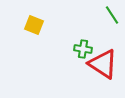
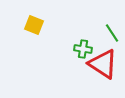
green line: moved 18 px down
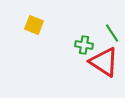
green cross: moved 1 px right, 4 px up
red triangle: moved 1 px right, 2 px up
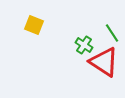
green cross: rotated 24 degrees clockwise
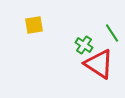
yellow square: rotated 30 degrees counterclockwise
red triangle: moved 5 px left, 2 px down
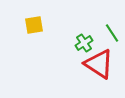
green cross: moved 2 px up; rotated 24 degrees clockwise
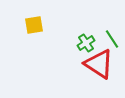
green line: moved 6 px down
green cross: moved 2 px right
